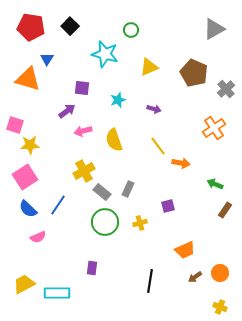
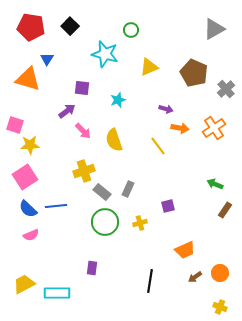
purple arrow at (154, 109): moved 12 px right
pink arrow at (83, 131): rotated 120 degrees counterclockwise
orange arrow at (181, 163): moved 1 px left, 35 px up
yellow cross at (84, 171): rotated 10 degrees clockwise
blue line at (58, 205): moved 2 px left, 1 px down; rotated 50 degrees clockwise
pink semicircle at (38, 237): moved 7 px left, 2 px up
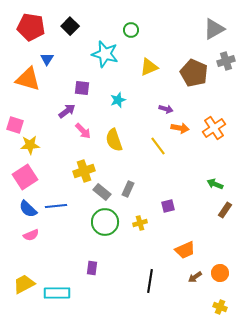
gray cross at (226, 89): moved 28 px up; rotated 24 degrees clockwise
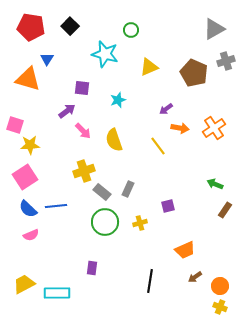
purple arrow at (166, 109): rotated 128 degrees clockwise
orange circle at (220, 273): moved 13 px down
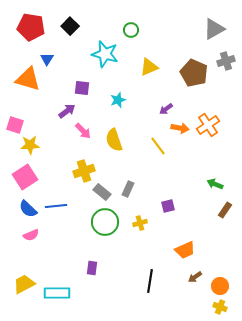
orange cross at (214, 128): moved 6 px left, 3 px up
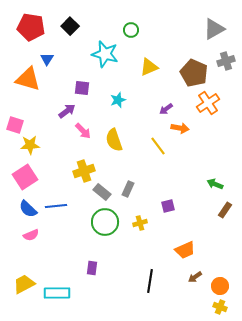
orange cross at (208, 125): moved 22 px up
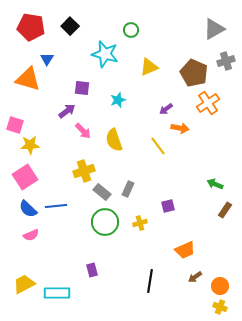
purple rectangle at (92, 268): moved 2 px down; rotated 24 degrees counterclockwise
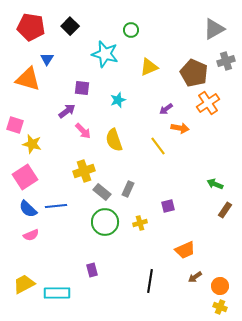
yellow star at (30, 145): moved 2 px right, 1 px up; rotated 18 degrees clockwise
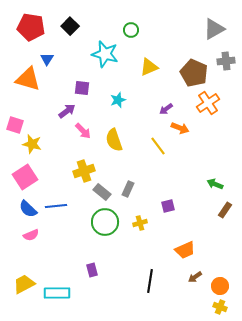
gray cross at (226, 61): rotated 12 degrees clockwise
orange arrow at (180, 128): rotated 12 degrees clockwise
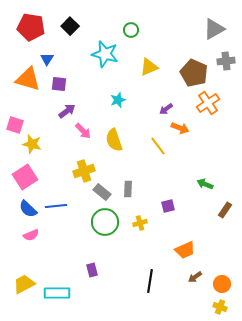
purple square at (82, 88): moved 23 px left, 4 px up
green arrow at (215, 184): moved 10 px left
gray rectangle at (128, 189): rotated 21 degrees counterclockwise
orange circle at (220, 286): moved 2 px right, 2 px up
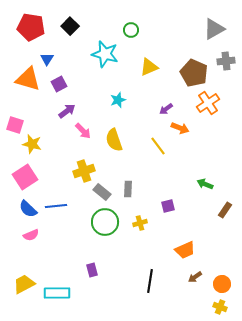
purple square at (59, 84): rotated 35 degrees counterclockwise
